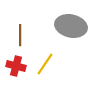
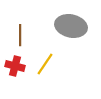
red cross: moved 1 px left
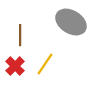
gray ellipse: moved 4 px up; rotated 20 degrees clockwise
red cross: rotated 30 degrees clockwise
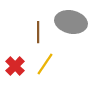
gray ellipse: rotated 20 degrees counterclockwise
brown line: moved 18 px right, 3 px up
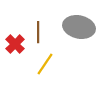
gray ellipse: moved 8 px right, 5 px down
red cross: moved 22 px up
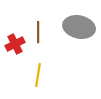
red cross: rotated 18 degrees clockwise
yellow line: moved 7 px left, 11 px down; rotated 25 degrees counterclockwise
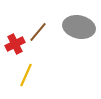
brown line: rotated 40 degrees clockwise
yellow line: moved 12 px left; rotated 15 degrees clockwise
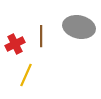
brown line: moved 3 px right, 4 px down; rotated 40 degrees counterclockwise
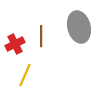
gray ellipse: rotated 64 degrees clockwise
yellow line: moved 1 px left
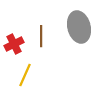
red cross: moved 1 px left
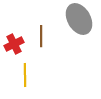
gray ellipse: moved 8 px up; rotated 16 degrees counterclockwise
yellow line: rotated 25 degrees counterclockwise
